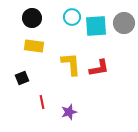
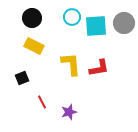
yellow rectangle: rotated 18 degrees clockwise
red line: rotated 16 degrees counterclockwise
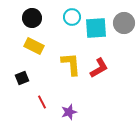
cyan square: moved 2 px down
red L-shape: rotated 20 degrees counterclockwise
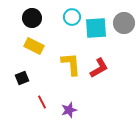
purple star: moved 2 px up
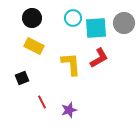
cyan circle: moved 1 px right, 1 px down
red L-shape: moved 10 px up
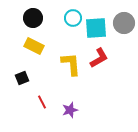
black circle: moved 1 px right
purple star: moved 1 px right
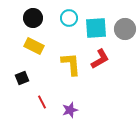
cyan circle: moved 4 px left
gray circle: moved 1 px right, 6 px down
red L-shape: moved 1 px right, 1 px down
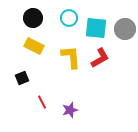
cyan square: rotated 10 degrees clockwise
red L-shape: moved 1 px up
yellow L-shape: moved 7 px up
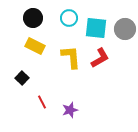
yellow rectangle: moved 1 px right
black square: rotated 24 degrees counterclockwise
